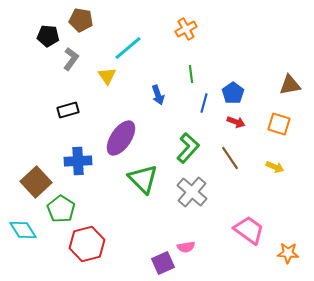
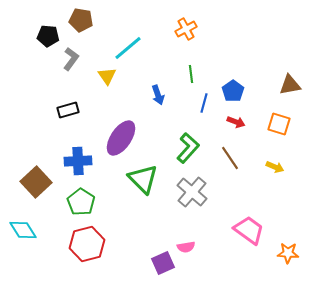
blue pentagon: moved 2 px up
green pentagon: moved 20 px right, 7 px up
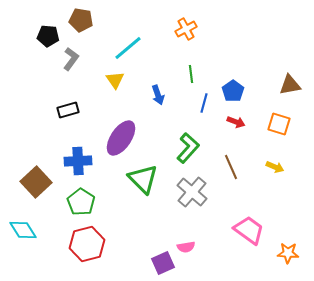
yellow triangle: moved 8 px right, 4 px down
brown line: moved 1 px right, 9 px down; rotated 10 degrees clockwise
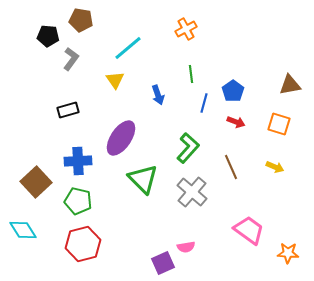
green pentagon: moved 3 px left, 1 px up; rotated 20 degrees counterclockwise
red hexagon: moved 4 px left
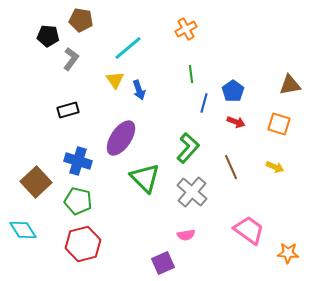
blue arrow: moved 19 px left, 5 px up
blue cross: rotated 20 degrees clockwise
green triangle: moved 2 px right, 1 px up
pink semicircle: moved 12 px up
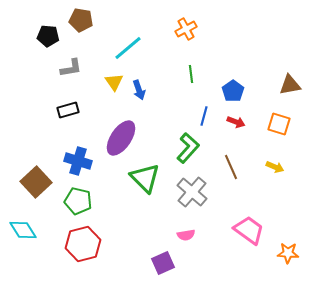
gray L-shape: moved 9 px down; rotated 45 degrees clockwise
yellow triangle: moved 1 px left, 2 px down
blue line: moved 13 px down
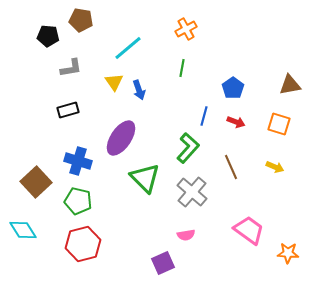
green line: moved 9 px left, 6 px up; rotated 18 degrees clockwise
blue pentagon: moved 3 px up
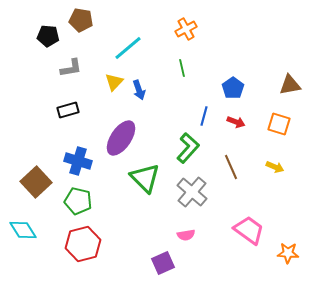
green line: rotated 24 degrees counterclockwise
yellow triangle: rotated 18 degrees clockwise
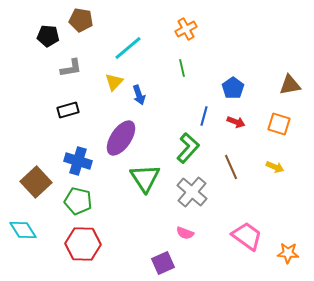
blue arrow: moved 5 px down
green triangle: rotated 12 degrees clockwise
pink trapezoid: moved 2 px left, 6 px down
pink semicircle: moved 1 px left, 2 px up; rotated 30 degrees clockwise
red hexagon: rotated 16 degrees clockwise
